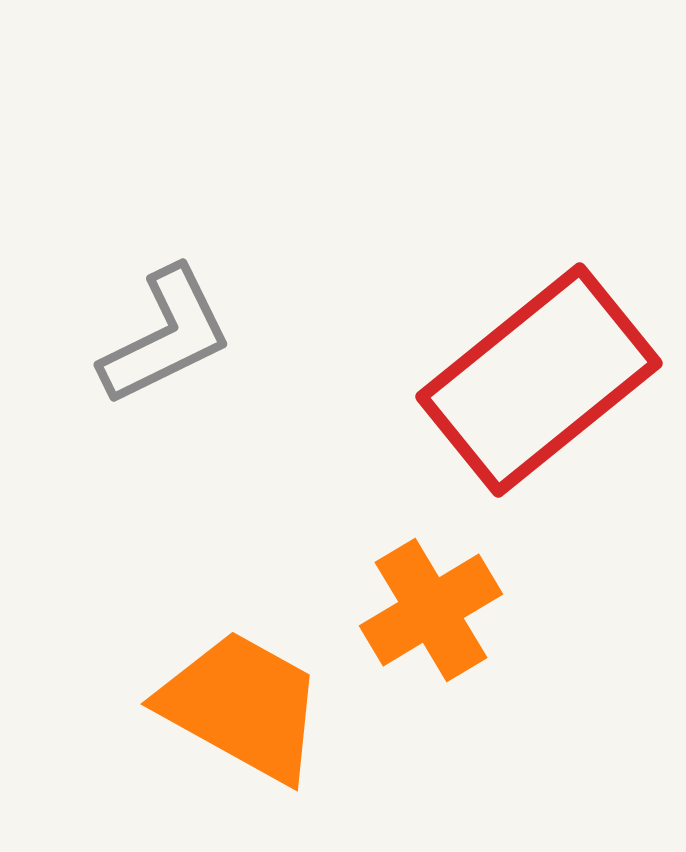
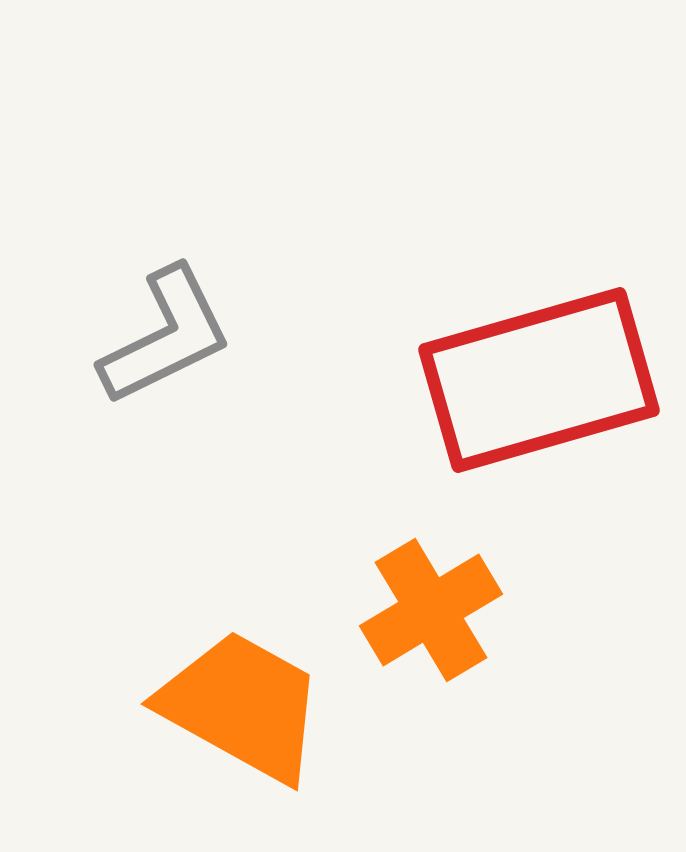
red rectangle: rotated 23 degrees clockwise
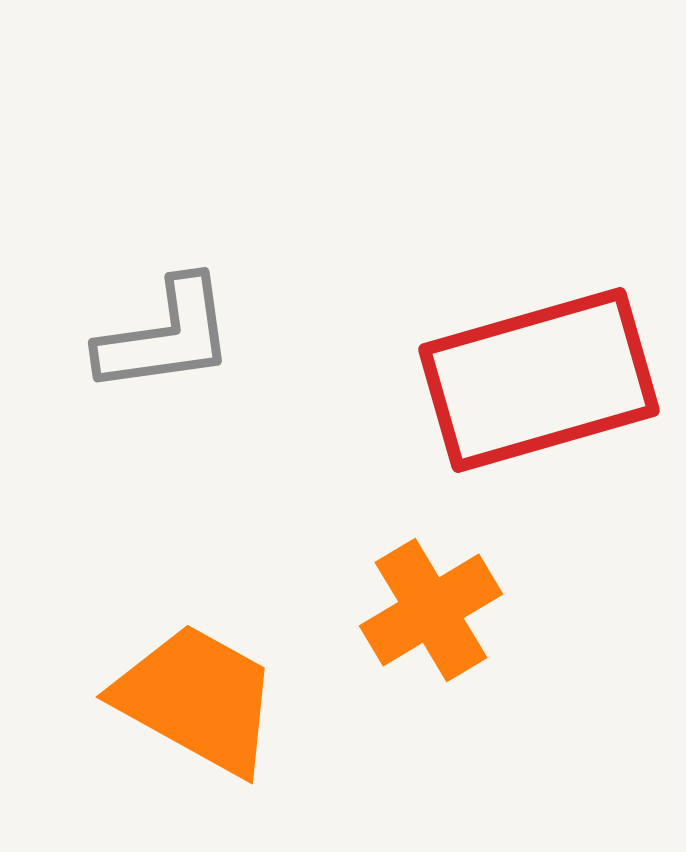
gray L-shape: rotated 18 degrees clockwise
orange trapezoid: moved 45 px left, 7 px up
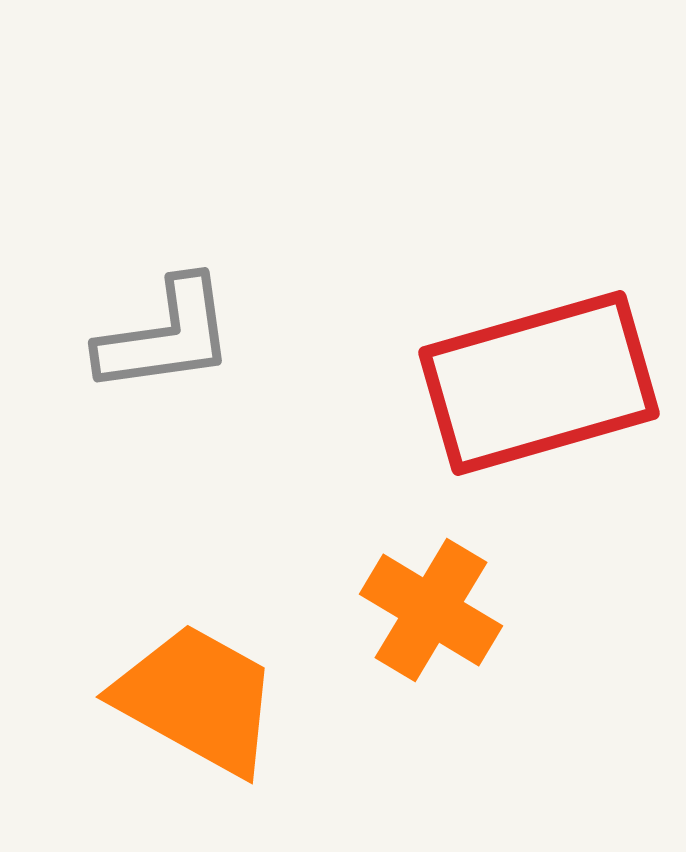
red rectangle: moved 3 px down
orange cross: rotated 28 degrees counterclockwise
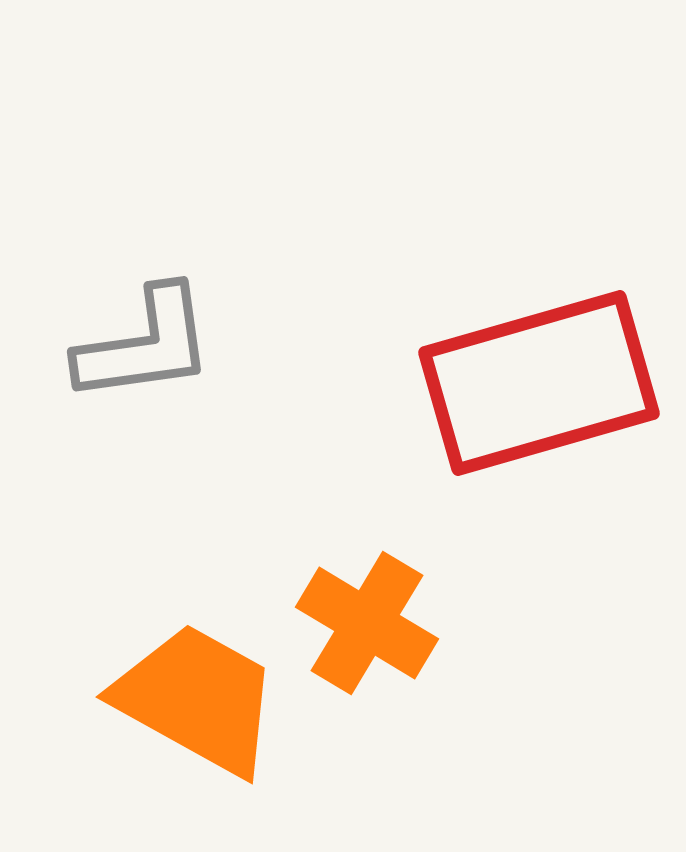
gray L-shape: moved 21 px left, 9 px down
orange cross: moved 64 px left, 13 px down
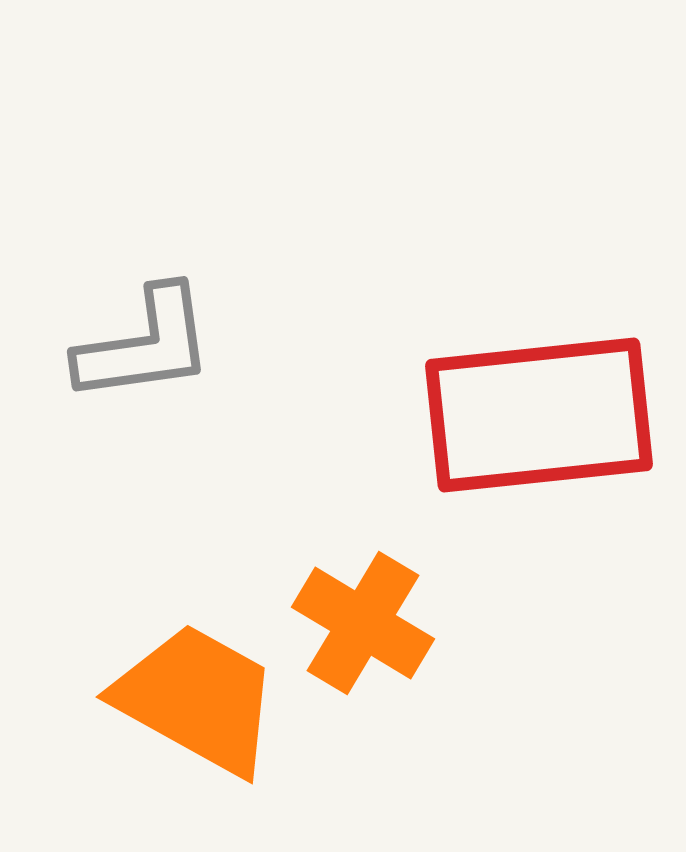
red rectangle: moved 32 px down; rotated 10 degrees clockwise
orange cross: moved 4 px left
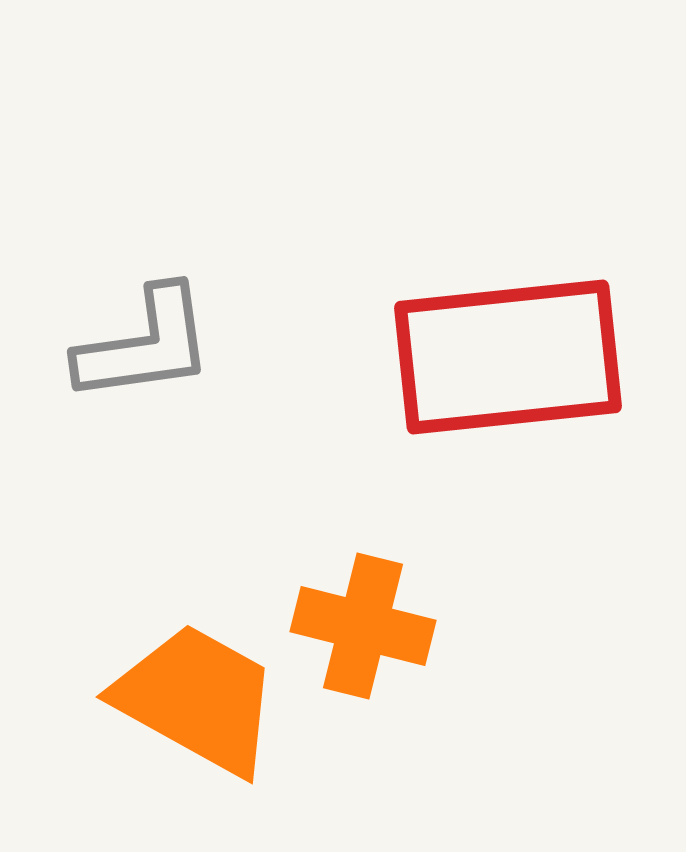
red rectangle: moved 31 px left, 58 px up
orange cross: moved 3 px down; rotated 17 degrees counterclockwise
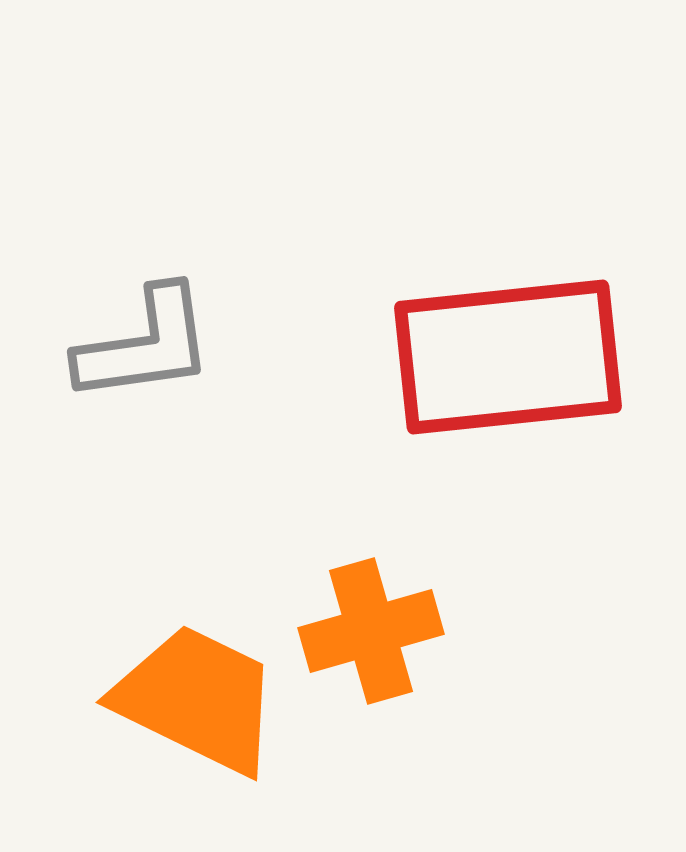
orange cross: moved 8 px right, 5 px down; rotated 30 degrees counterclockwise
orange trapezoid: rotated 3 degrees counterclockwise
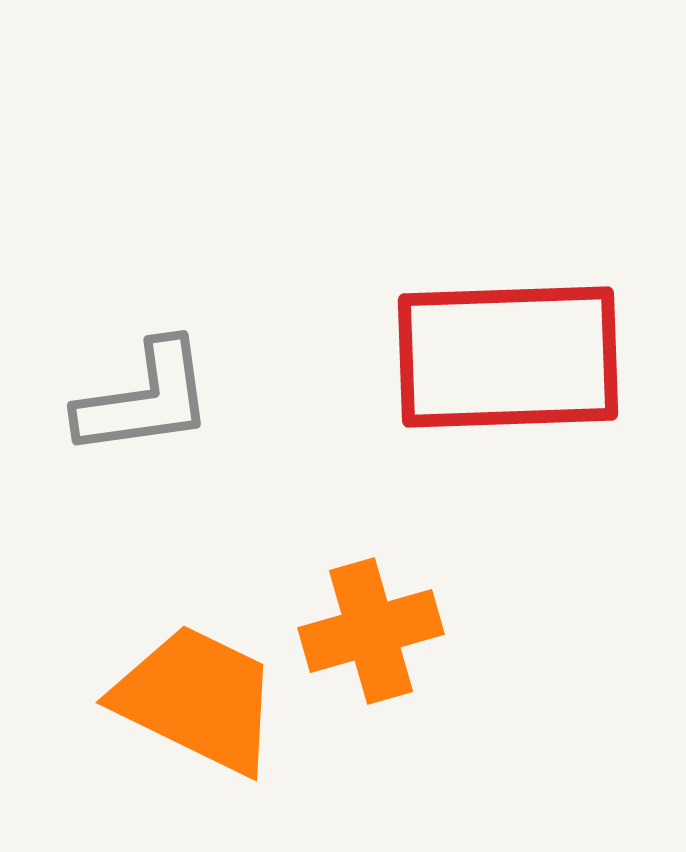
gray L-shape: moved 54 px down
red rectangle: rotated 4 degrees clockwise
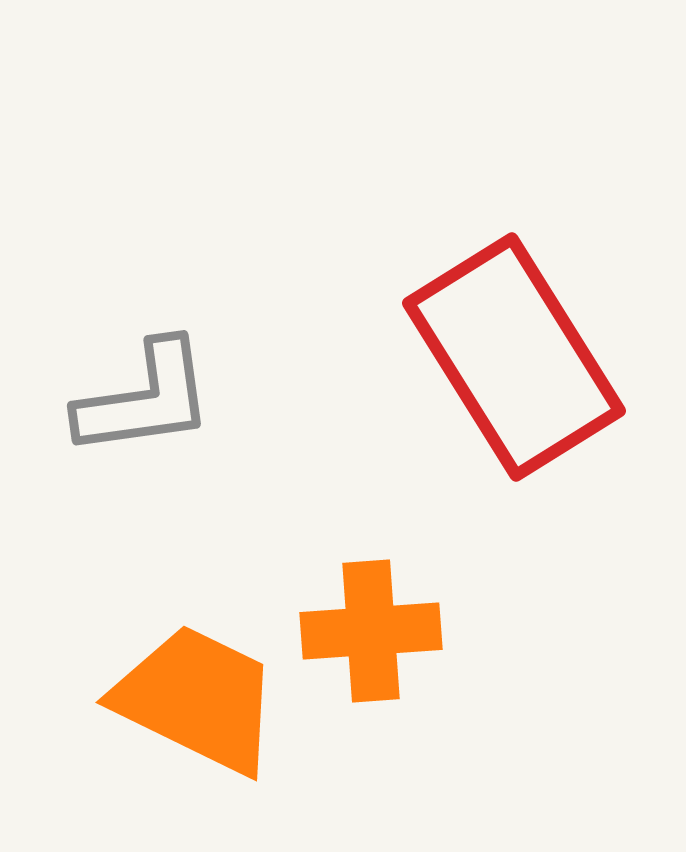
red rectangle: moved 6 px right; rotated 60 degrees clockwise
orange cross: rotated 12 degrees clockwise
